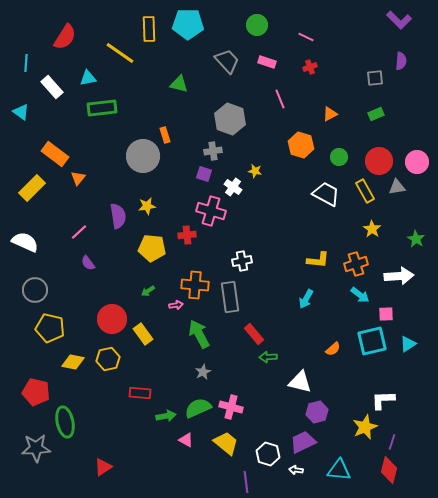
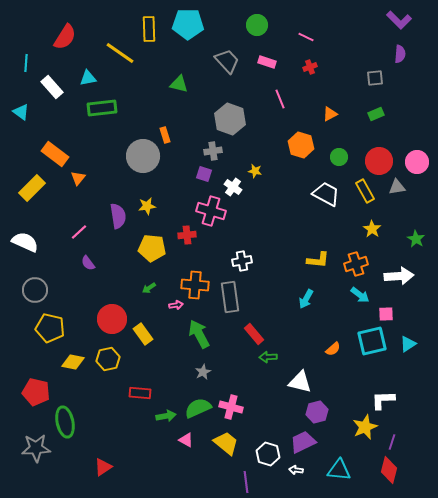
purple semicircle at (401, 61): moved 1 px left, 7 px up
green arrow at (148, 291): moved 1 px right, 3 px up
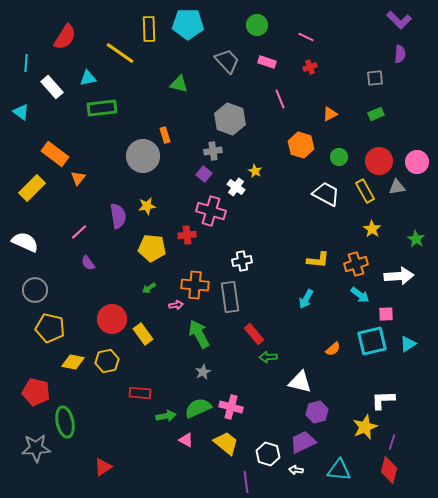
yellow star at (255, 171): rotated 16 degrees clockwise
purple square at (204, 174): rotated 21 degrees clockwise
white cross at (233, 187): moved 3 px right
yellow hexagon at (108, 359): moved 1 px left, 2 px down
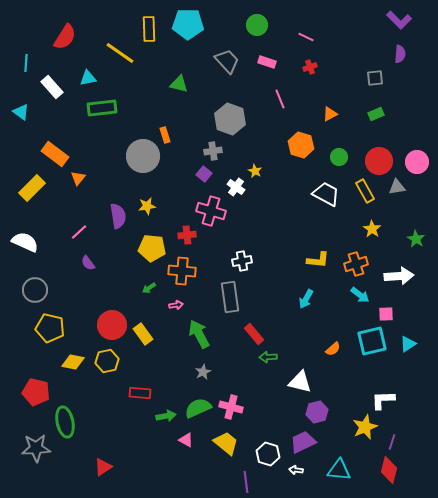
orange cross at (195, 285): moved 13 px left, 14 px up
red circle at (112, 319): moved 6 px down
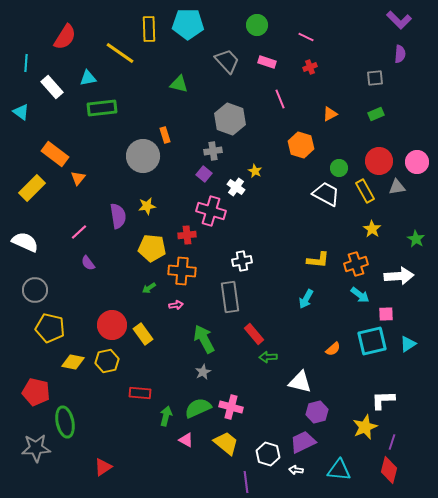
green circle at (339, 157): moved 11 px down
green arrow at (199, 334): moved 5 px right, 5 px down
green arrow at (166, 416): rotated 66 degrees counterclockwise
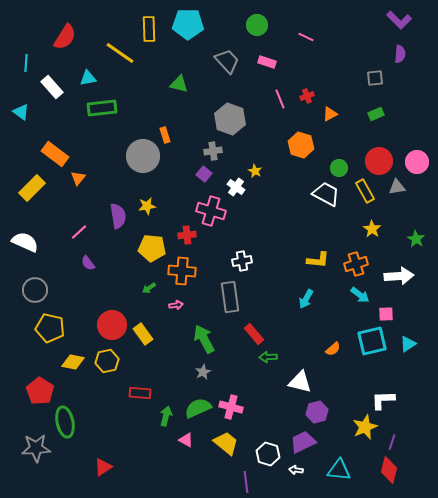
red cross at (310, 67): moved 3 px left, 29 px down
red pentagon at (36, 392): moved 4 px right, 1 px up; rotated 20 degrees clockwise
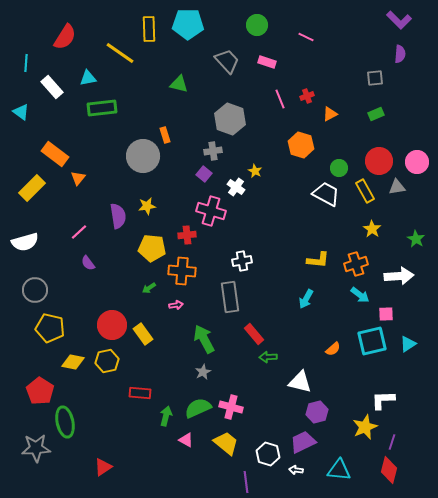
white semicircle at (25, 242): rotated 140 degrees clockwise
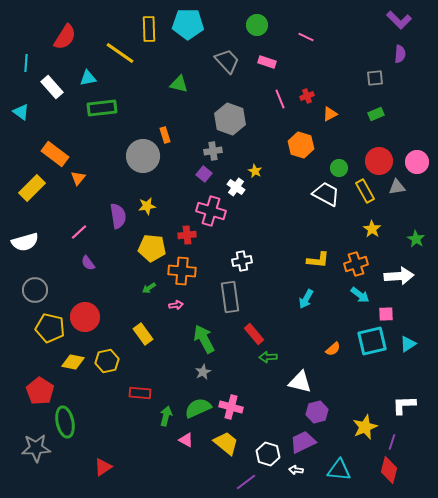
red circle at (112, 325): moved 27 px left, 8 px up
white L-shape at (383, 400): moved 21 px right, 5 px down
purple line at (246, 482): rotated 60 degrees clockwise
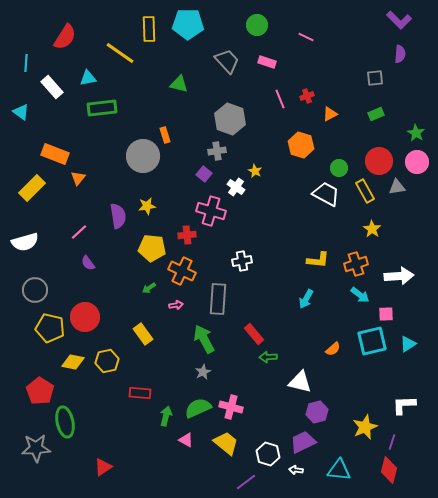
gray cross at (213, 151): moved 4 px right
orange rectangle at (55, 154): rotated 16 degrees counterclockwise
green star at (416, 239): moved 106 px up
orange cross at (182, 271): rotated 20 degrees clockwise
gray rectangle at (230, 297): moved 12 px left, 2 px down; rotated 12 degrees clockwise
